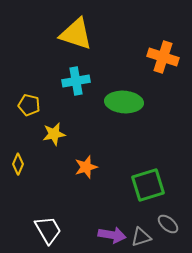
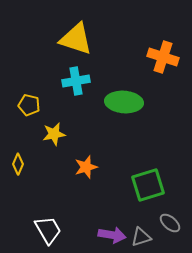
yellow triangle: moved 5 px down
gray ellipse: moved 2 px right, 1 px up
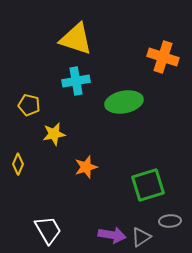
green ellipse: rotated 15 degrees counterclockwise
gray ellipse: moved 2 px up; rotated 45 degrees counterclockwise
gray triangle: rotated 15 degrees counterclockwise
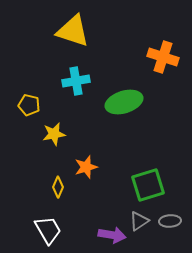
yellow triangle: moved 3 px left, 8 px up
green ellipse: rotated 6 degrees counterclockwise
yellow diamond: moved 40 px right, 23 px down
gray triangle: moved 2 px left, 16 px up
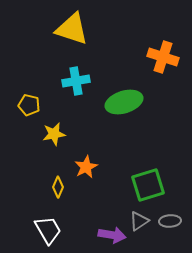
yellow triangle: moved 1 px left, 2 px up
orange star: rotated 10 degrees counterclockwise
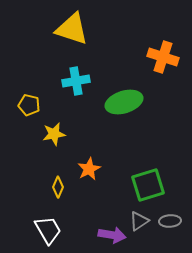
orange star: moved 3 px right, 2 px down
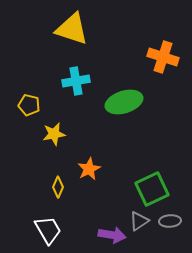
green square: moved 4 px right, 4 px down; rotated 8 degrees counterclockwise
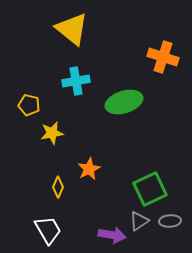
yellow triangle: rotated 21 degrees clockwise
yellow star: moved 2 px left, 1 px up
green square: moved 2 px left
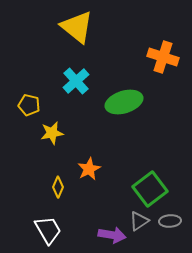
yellow triangle: moved 5 px right, 2 px up
cyan cross: rotated 32 degrees counterclockwise
green square: rotated 12 degrees counterclockwise
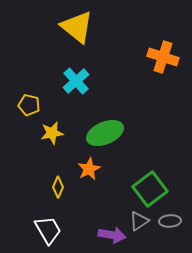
green ellipse: moved 19 px left, 31 px down; rotated 6 degrees counterclockwise
